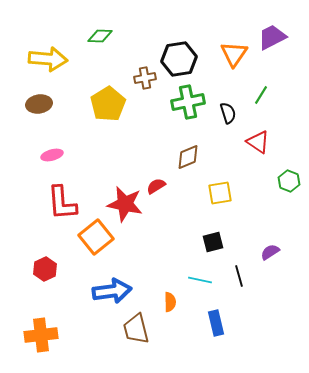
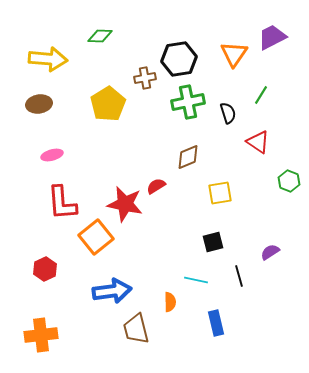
cyan line: moved 4 px left
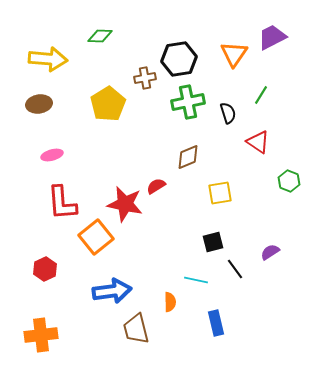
black line: moved 4 px left, 7 px up; rotated 20 degrees counterclockwise
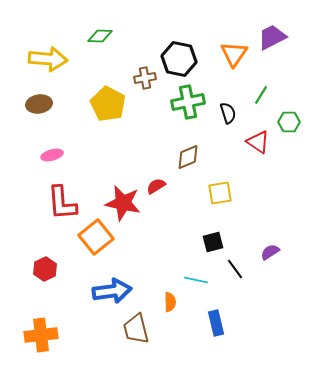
black hexagon: rotated 20 degrees clockwise
yellow pentagon: rotated 12 degrees counterclockwise
green hexagon: moved 59 px up; rotated 20 degrees counterclockwise
red star: moved 2 px left, 1 px up
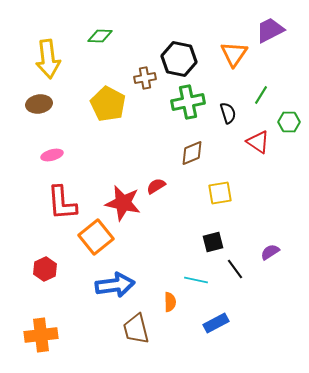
purple trapezoid: moved 2 px left, 7 px up
yellow arrow: rotated 78 degrees clockwise
brown diamond: moved 4 px right, 4 px up
blue arrow: moved 3 px right, 6 px up
blue rectangle: rotated 75 degrees clockwise
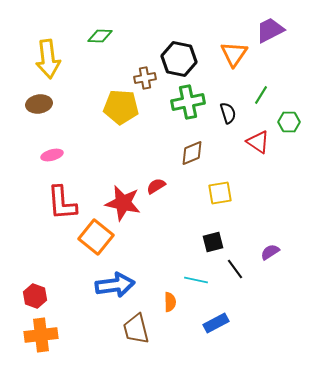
yellow pentagon: moved 13 px right, 3 px down; rotated 24 degrees counterclockwise
orange square: rotated 12 degrees counterclockwise
red hexagon: moved 10 px left, 27 px down; rotated 15 degrees counterclockwise
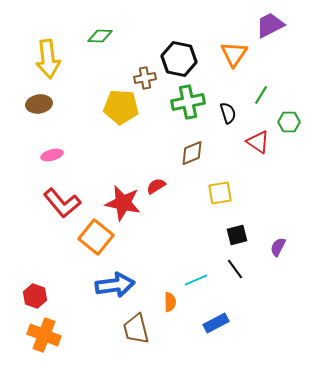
purple trapezoid: moved 5 px up
red L-shape: rotated 36 degrees counterclockwise
black square: moved 24 px right, 7 px up
purple semicircle: moved 8 px right, 5 px up; rotated 30 degrees counterclockwise
cyan line: rotated 35 degrees counterclockwise
orange cross: moved 3 px right; rotated 28 degrees clockwise
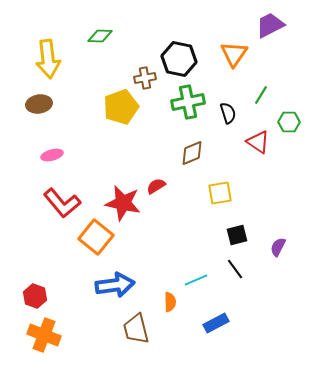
yellow pentagon: rotated 24 degrees counterclockwise
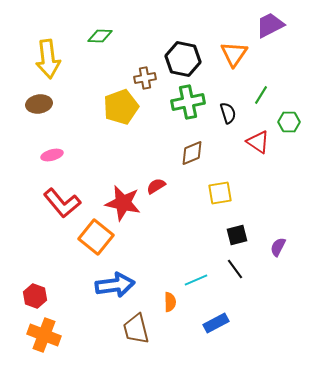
black hexagon: moved 4 px right
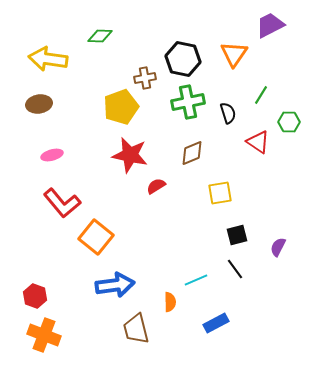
yellow arrow: rotated 105 degrees clockwise
red star: moved 7 px right, 48 px up
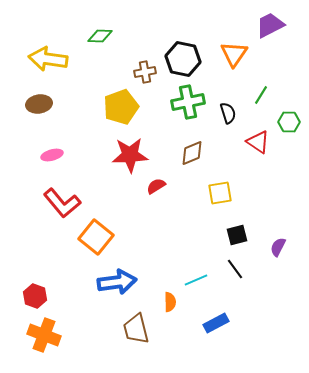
brown cross: moved 6 px up
red star: rotated 15 degrees counterclockwise
blue arrow: moved 2 px right, 3 px up
